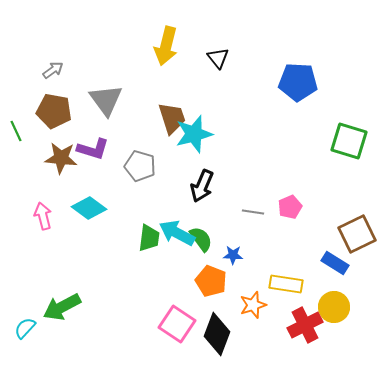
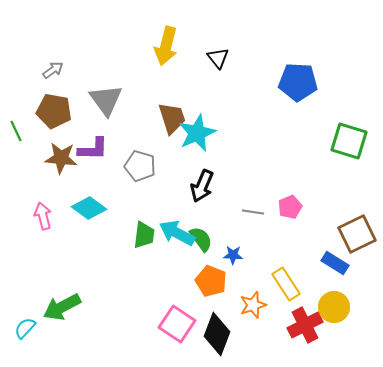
cyan star: moved 3 px right, 1 px up; rotated 9 degrees counterclockwise
purple L-shape: rotated 16 degrees counterclockwise
green trapezoid: moved 5 px left, 3 px up
yellow rectangle: rotated 48 degrees clockwise
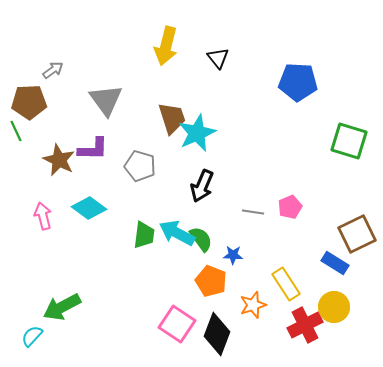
brown pentagon: moved 25 px left, 9 px up; rotated 12 degrees counterclockwise
brown star: moved 2 px left, 2 px down; rotated 20 degrees clockwise
cyan semicircle: moved 7 px right, 8 px down
